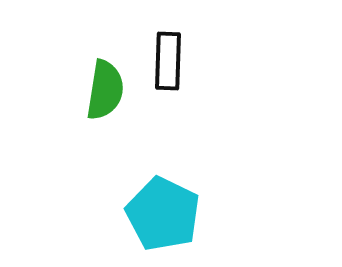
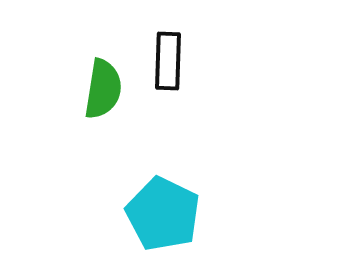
green semicircle: moved 2 px left, 1 px up
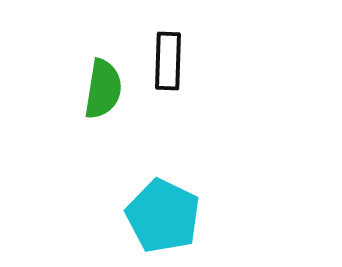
cyan pentagon: moved 2 px down
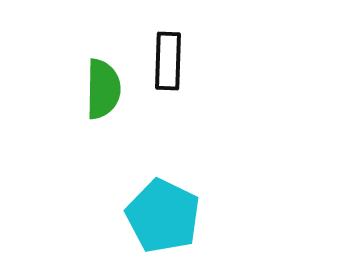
green semicircle: rotated 8 degrees counterclockwise
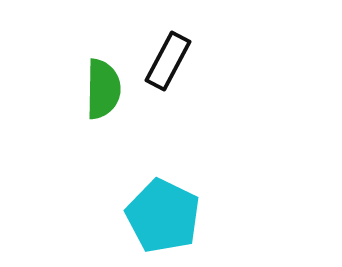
black rectangle: rotated 26 degrees clockwise
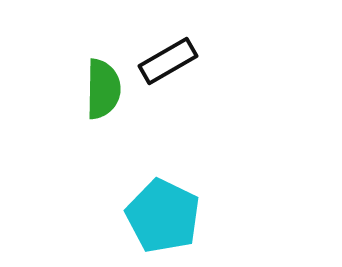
black rectangle: rotated 32 degrees clockwise
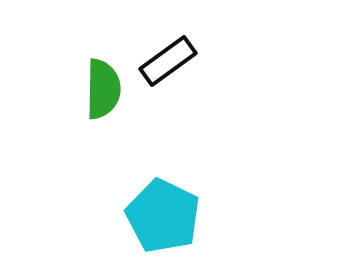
black rectangle: rotated 6 degrees counterclockwise
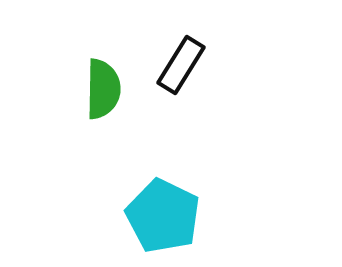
black rectangle: moved 13 px right, 4 px down; rotated 22 degrees counterclockwise
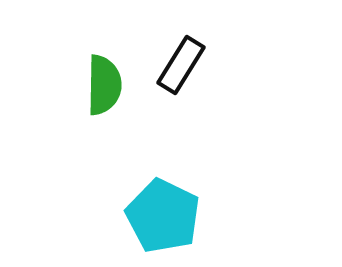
green semicircle: moved 1 px right, 4 px up
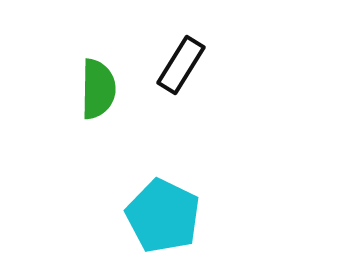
green semicircle: moved 6 px left, 4 px down
